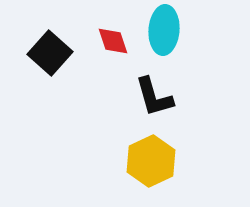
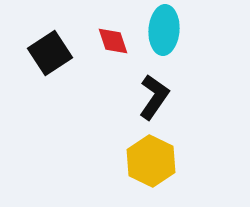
black square: rotated 15 degrees clockwise
black L-shape: rotated 129 degrees counterclockwise
yellow hexagon: rotated 9 degrees counterclockwise
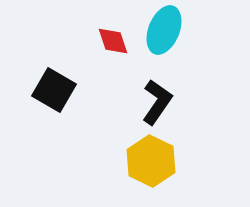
cyan ellipse: rotated 18 degrees clockwise
black square: moved 4 px right, 37 px down; rotated 27 degrees counterclockwise
black L-shape: moved 3 px right, 5 px down
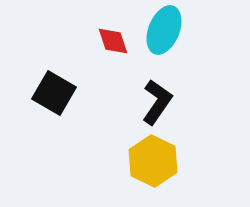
black square: moved 3 px down
yellow hexagon: moved 2 px right
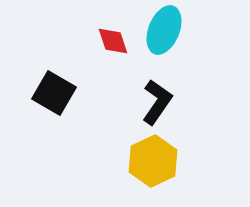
yellow hexagon: rotated 9 degrees clockwise
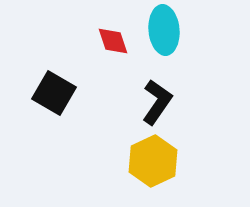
cyan ellipse: rotated 27 degrees counterclockwise
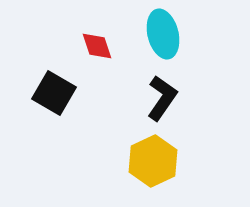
cyan ellipse: moved 1 px left, 4 px down; rotated 9 degrees counterclockwise
red diamond: moved 16 px left, 5 px down
black L-shape: moved 5 px right, 4 px up
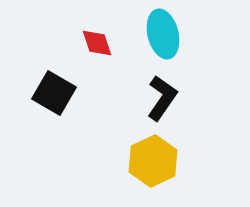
red diamond: moved 3 px up
